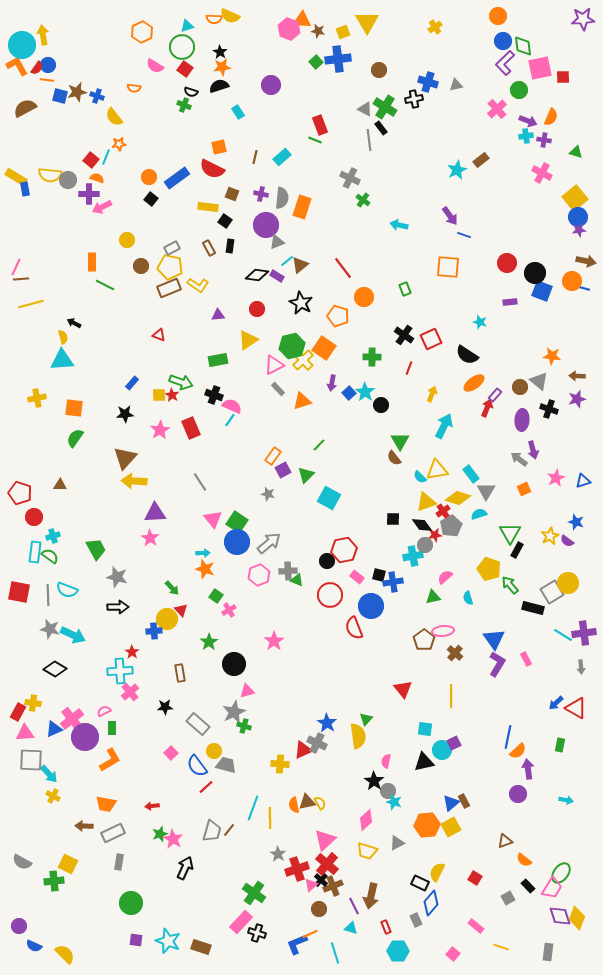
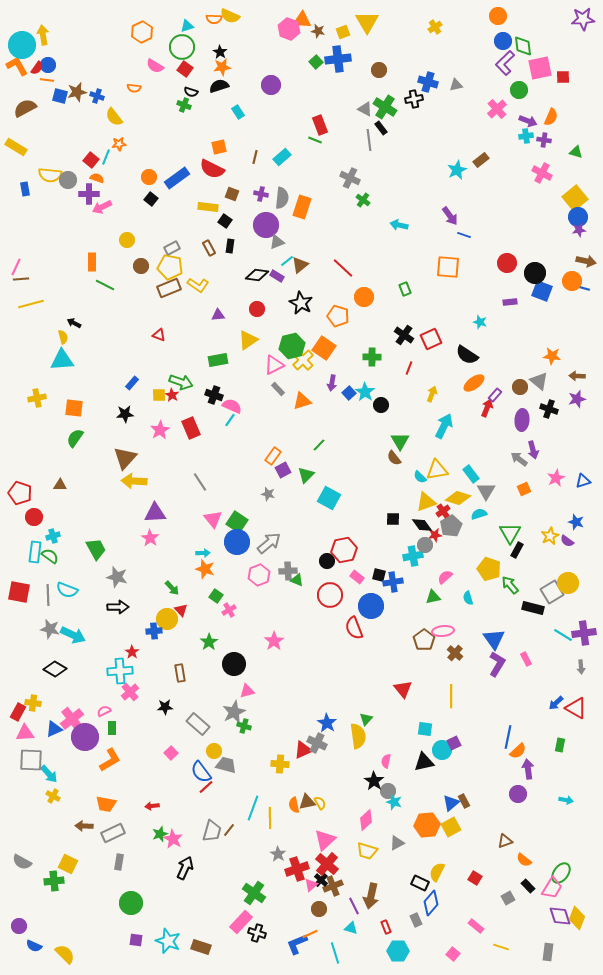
yellow rectangle at (16, 177): moved 30 px up
red line at (343, 268): rotated 10 degrees counterclockwise
blue semicircle at (197, 766): moved 4 px right, 6 px down
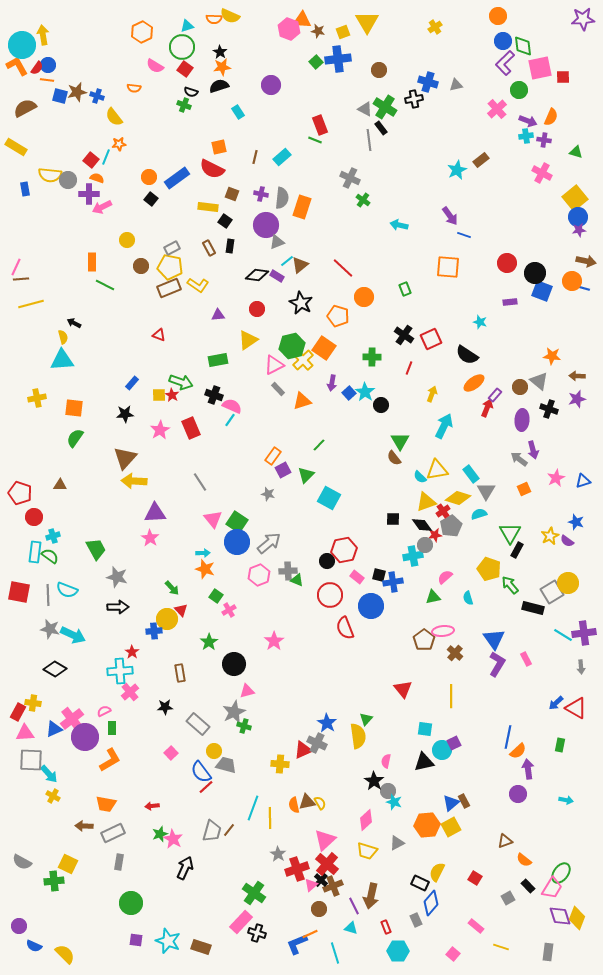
red semicircle at (354, 628): moved 9 px left
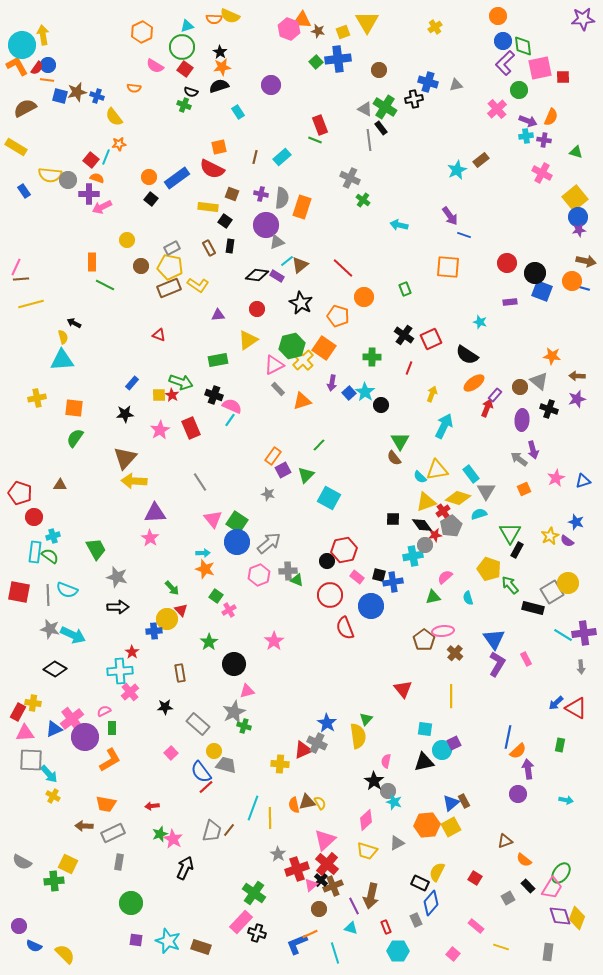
blue rectangle at (25, 189): moved 1 px left, 2 px down; rotated 24 degrees counterclockwise
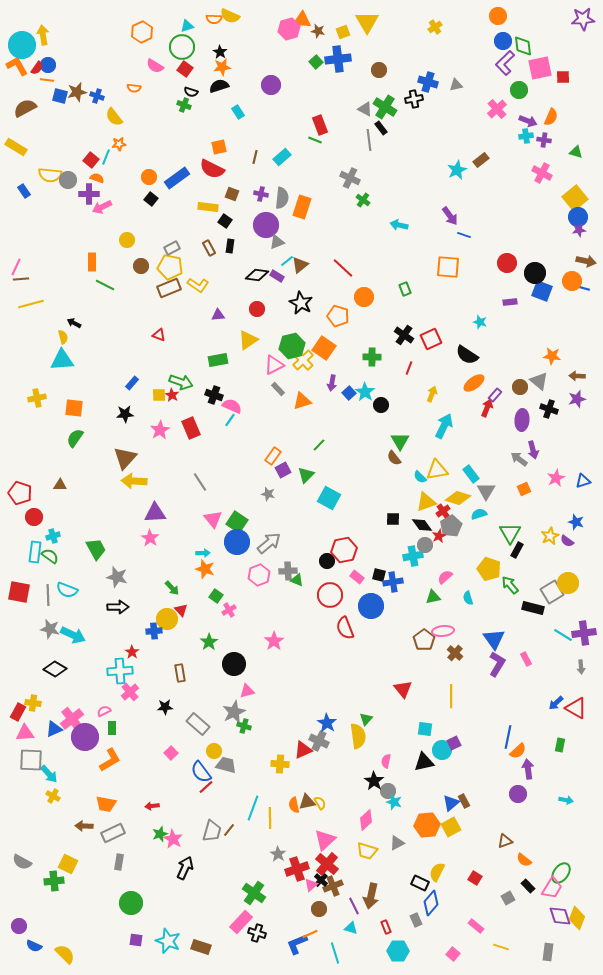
pink hexagon at (289, 29): rotated 25 degrees clockwise
red star at (435, 535): moved 4 px right, 1 px down; rotated 16 degrees counterclockwise
gray cross at (317, 743): moved 2 px right, 2 px up
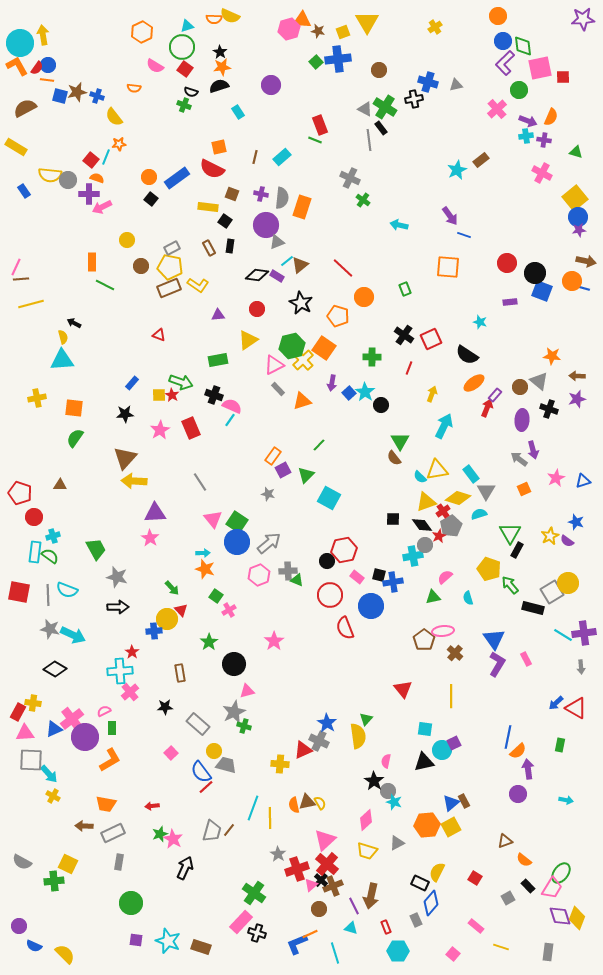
cyan circle at (22, 45): moved 2 px left, 2 px up
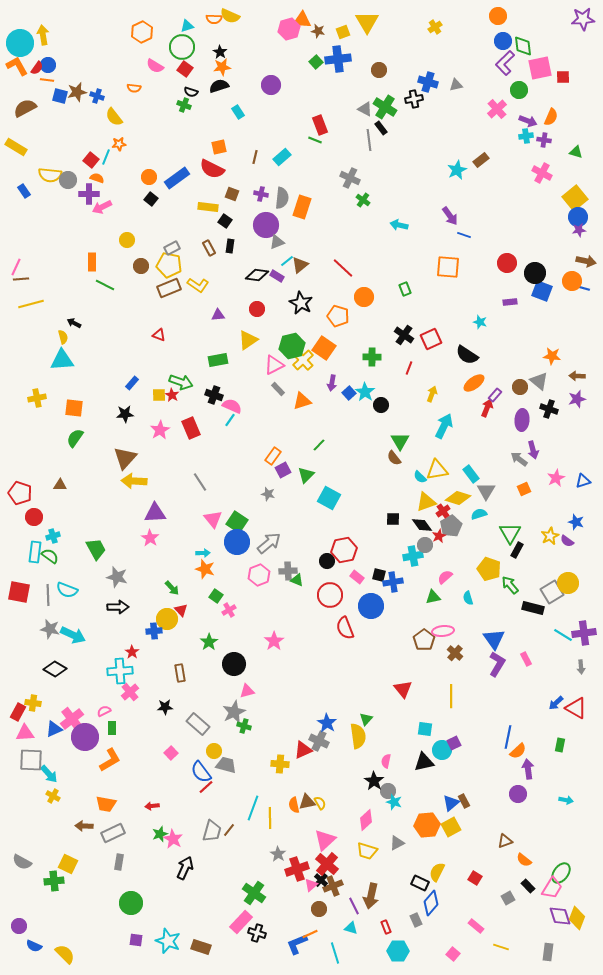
yellow pentagon at (170, 267): moved 1 px left, 2 px up
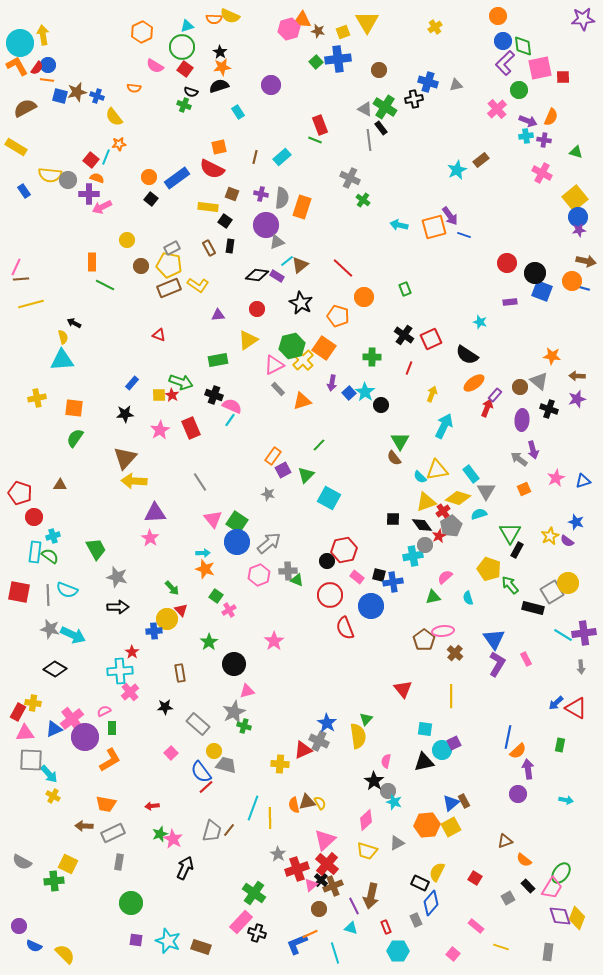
orange square at (448, 267): moved 14 px left, 40 px up; rotated 20 degrees counterclockwise
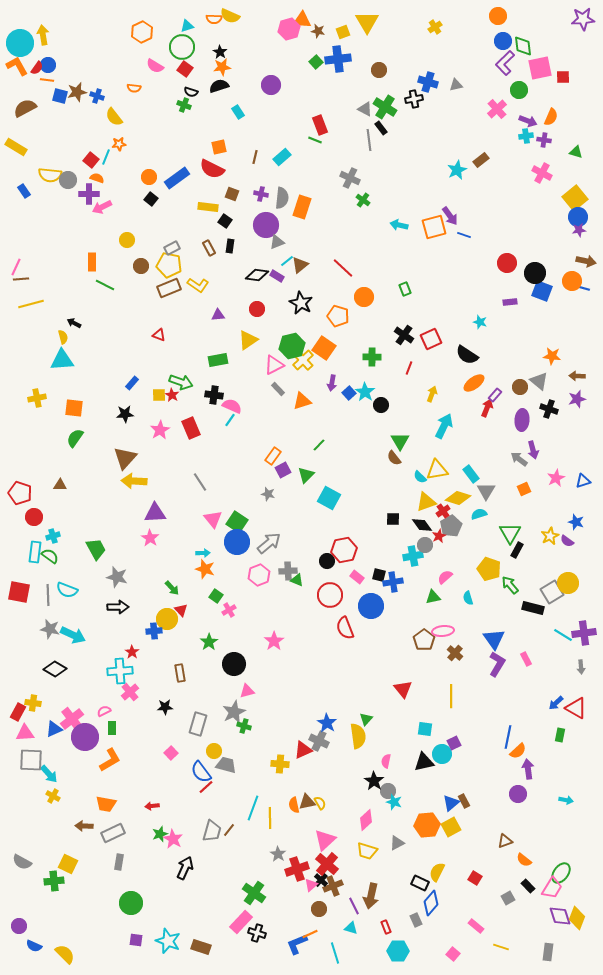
black cross at (214, 395): rotated 12 degrees counterclockwise
gray rectangle at (198, 724): rotated 65 degrees clockwise
green rectangle at (560, 745): moved 10 px up
cyan circle at (442, 750): moved 4 px down
